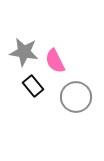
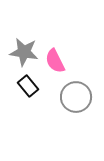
black rectangle: moved 5 px left
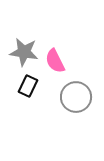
black rectangle: rotated 65 degrees clockwise
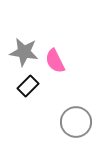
black rectangle: rotated 20 degrees clockwise
gray circle: moved 25 px down
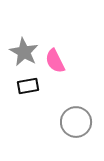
gray star: rotated 20 degrees clockwise
black rectangle: rotated 35 degrees clockwise
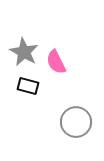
pink semicircle: moved 1 px right, 1 px down
black rectangle: rotated 25 degrees clockwise
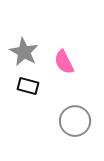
pink semicircle: moved 8 px right
gray circle: moved 1 px left, 1 px up
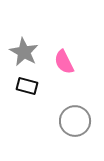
black rectangle: moved 1 px left
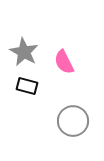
gray circle: moved 2 px left
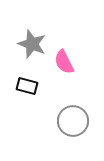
gray star: moved 8 px right, 8 px up; rotated 8 degrees counterclockwise
